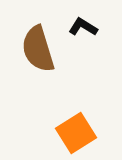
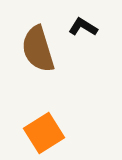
orange square: moved 32 px left
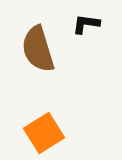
black L-shape: moved 3 px right, 3 px up; rotated 24 degrees counterclockwise
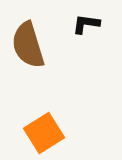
brown semicircle: moved 10 px left, 4 px up
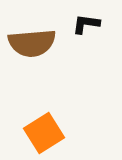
brown semicircle: moved 4 px right, 2 px up; rotated 78 degrees counterclockwise
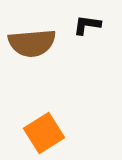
black L-shape: moved 1 px right, 1 px down
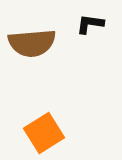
black L-shape: moved 3 px right, 1 px up
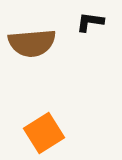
black L-shape: moved 2 px up
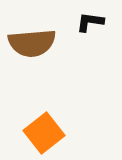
orange square: rotated 6 degrees counterclockwise
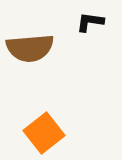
brown semicircle: moved 2 px left, 5 px down
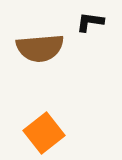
brown semicircle: moved 10 px right
